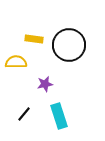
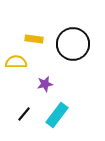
black circle: moved 4 px right, 1 px up
cyan rectangle: moved 2 px left, 1 px up; rotated 55 degrees clockwise
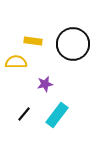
yellow rectangle: moved 1 px left, 2 px down
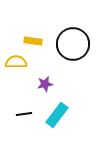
black line: rotated 42 degrees clockwise
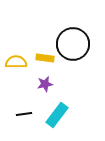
yellow rectangle: moved 12 px right, 17 px down
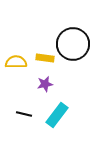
black line: rotated 21 degrees clockwise
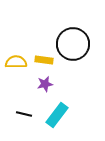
yellow rectangle: moved 1 px left, 2 px down
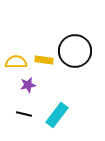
black circle: moved 2 px right, 7 px down
purple star: moved 17 px left, 1 px down
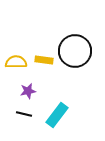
purple star: moved 6 px down
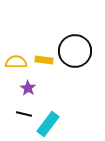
purple star: moved 3 px up; rotated 28 degrees counterclockwise
cyan rectangle: moved 9 px left, 9 px down
